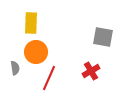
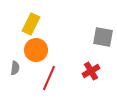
yellow rectangle: moved 1 px down; rotated 25 degrees clockwise
orange circle: moved 2 px up
gray semicircle: rotated 16 degrees clockwise
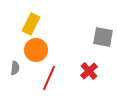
red cross: moved 2 px left; rotated 12 degrees counterclockwise
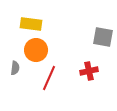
yellow rectangle: rotated 70 degrees clockwise
red cross: rotated 30 degrees clockwise
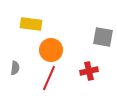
orange circle: moved 15 px right
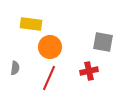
gray square: moved 5 px down
orange circle: moved 1 px left, 3 px up
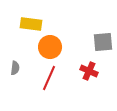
gray square: rotated 15 degrees counterclockwise
red cross: rotated 36 degrees clockwise
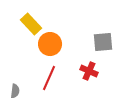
yellow rectangle: rotated 40 degrees clockwise
orange circle: moved 3 px up
gray semicircle: moved 23 px down
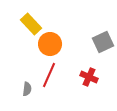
gray square: rotated 20 degrees counterclockwise
red cross: moved 6 px down
red line: moved 3 px up
gray semicircle: moved 12 px right, 2 px up
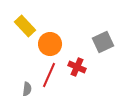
yellow rectangle: moved 6 px left, 2 px down
red cross: moved 12 px left, 10 px up
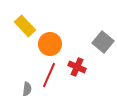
gray square: rotated 25 degrees counterclockwise
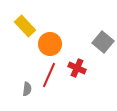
red cross: moved 1 px down
